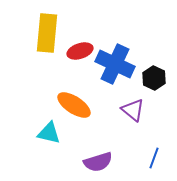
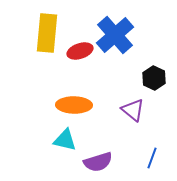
blue cross: moved 29 px up; rotated 24 degrees clockwise
orange ellipse: rotated 32 degrees counterclockwise
cyan triangle: moved 16 px right, 7 px down
blue line: moved 2 px left
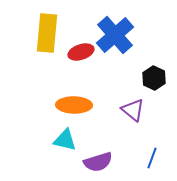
red ellipse: moved 1 px right, 1 px down
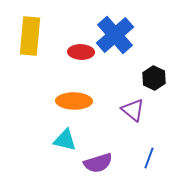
yellow rectangle: moved 17 px left, 3 px down
red ellipse: rotated 20 degrees clockwise
orange ellipse: moved 4 px up
blue line: moved 3 px left
purple semicircle: moved 1 px down
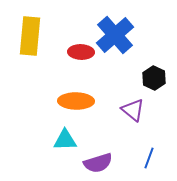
orange ellipse: moved 2 px right
cyan triangle: rotated 15 degrees counterclockwise
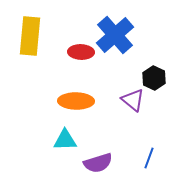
purple triangle: moved 10 px up
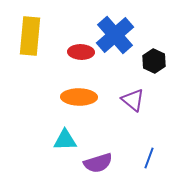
black hexagon: moved 17 px up
orange ellipse: moved 3 px right, 4 px up
